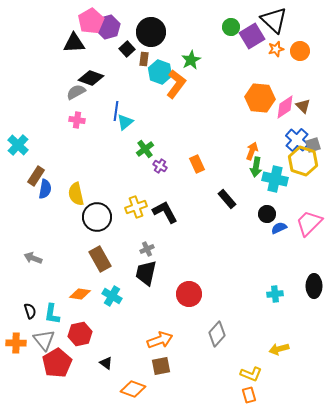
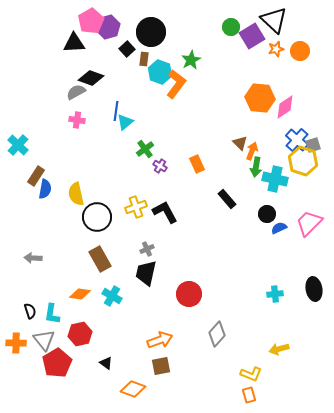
brown triangle at (303, 106): moved 63 px left, 37 px down
gray arrow at (33, 258): rotated 18 degrees counterclockwise
black ellipse at (314, 286): moved 3 px down; rotated 10 degrees counterclockwise
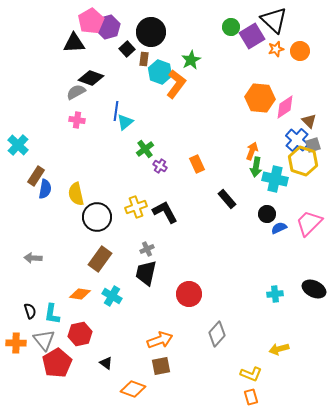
brown triangle at (240, 143): moved 69 px right, 22 px up
brown rectangle at (100, 259): rotated 65 degrees clockwise
black ellipse at (314, 289): rotated 55 degrees counterclockwise
orange rectangle at (249, 395): moved 2 px right, 2 px down
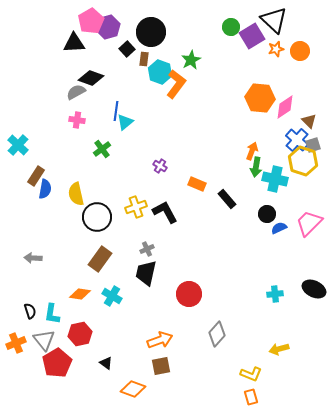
green cross at (145, 149): moved 43 px left
orange rectangle at (197, 164): moved 20 px down; rotated 42 degrees counterclockwise
orange cross at (16, 343): rotated 24 degrees counterclockwise
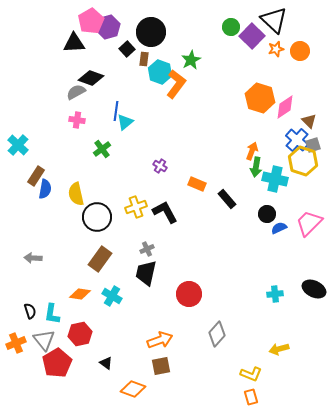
purple square at (252, 36): rotated 15 degrees counterclockwise
orange hexagon at (260, 98): rotated 12 degrees clockwise
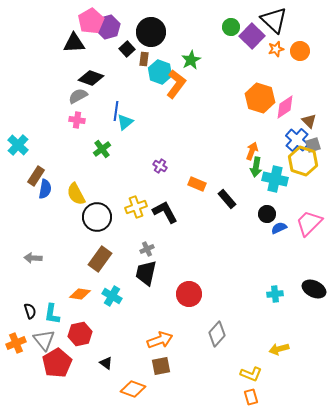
gray semicircle at (76, 92): moved 2 px right, 4 px down
yellow semicircle at (76, 194): rotated 15 degrees counterclockwise
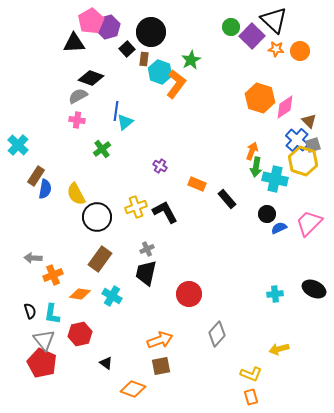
orange star at (276, 49): rotated 21 degrees clockwise
orange cross at (16, 343): moved 37 px right, 68 px up
red pentagon at (57, 363): moved 15 px left; rotated 16 degrees counterclockwise
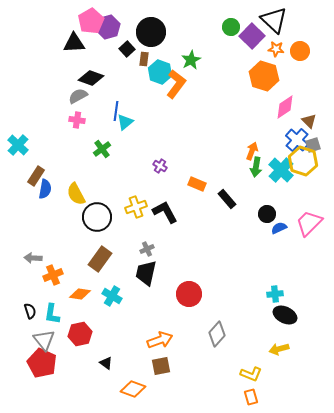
orange hexagon at (260, 98): moved 4 px right, 22 px up
cyan cross at (275, 179): moved 6 px right, 9 px up; rotated 30 degrees clockwise
black ellipse at (314, 289): moved 29 px left, 26 px down
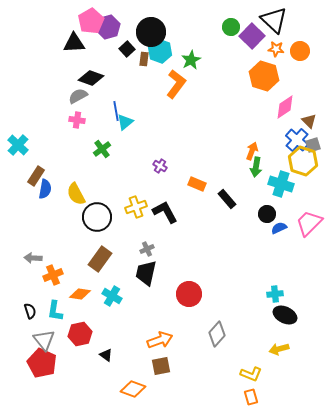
cyan hexagon at (160, 72): moved 21 px up
blue line at (116, 111): rotated 18 degrees counterclockwise
cyan cross at (281, 170): moved 14 px down; rotated 25 degrees counterclockwise
cyan L-shape at (52, 314): moved 3 px right, 3 px up
black triangle at (106, 363): moved 8 px up
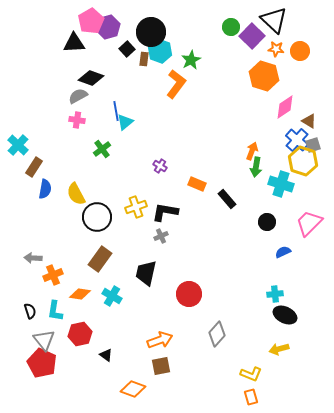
brown triangle at (309, 121): rotated 14 degrees counterclockwise
brown rectangle at (36, 176): moved 2 px left, 9 px up
black L-shape at (165, 212): rotated 52 degrees counterclockwise
black circle at (267, 214): moved 8 px down
blue semicircle at (279, 228): moved 4 px right, 24 px down
gray cross at (147, 249): moved 14 px right, 13 px up
